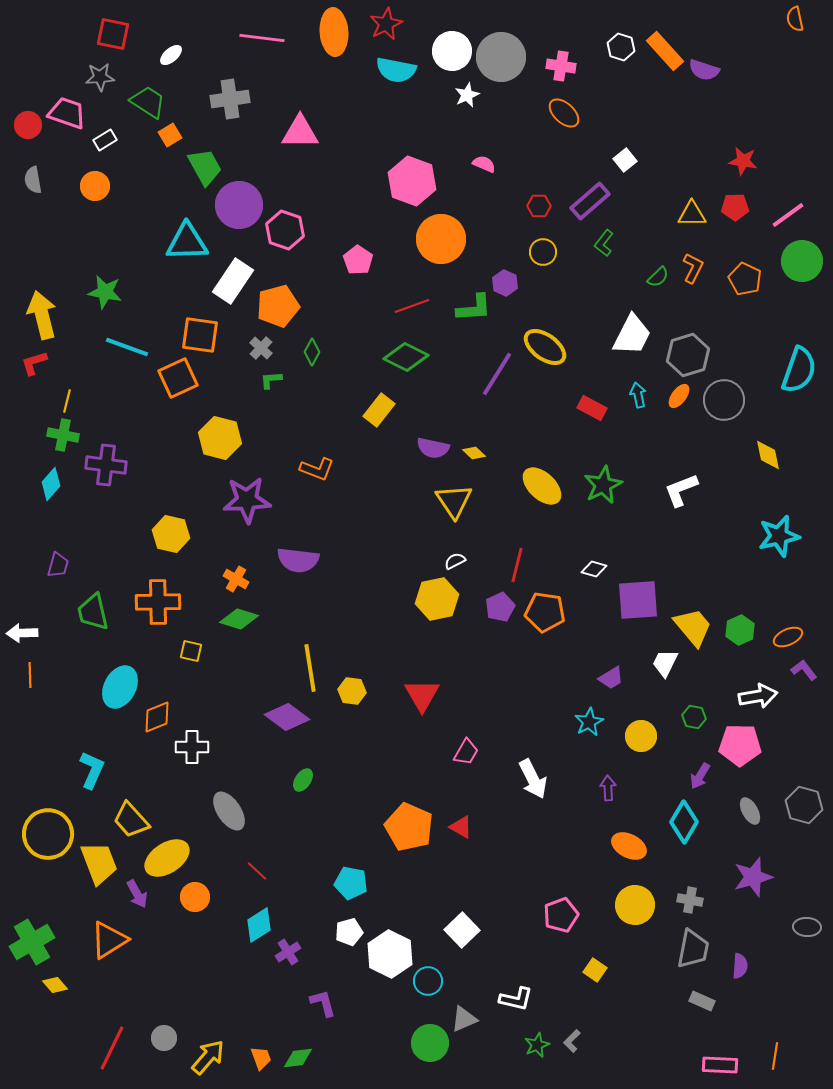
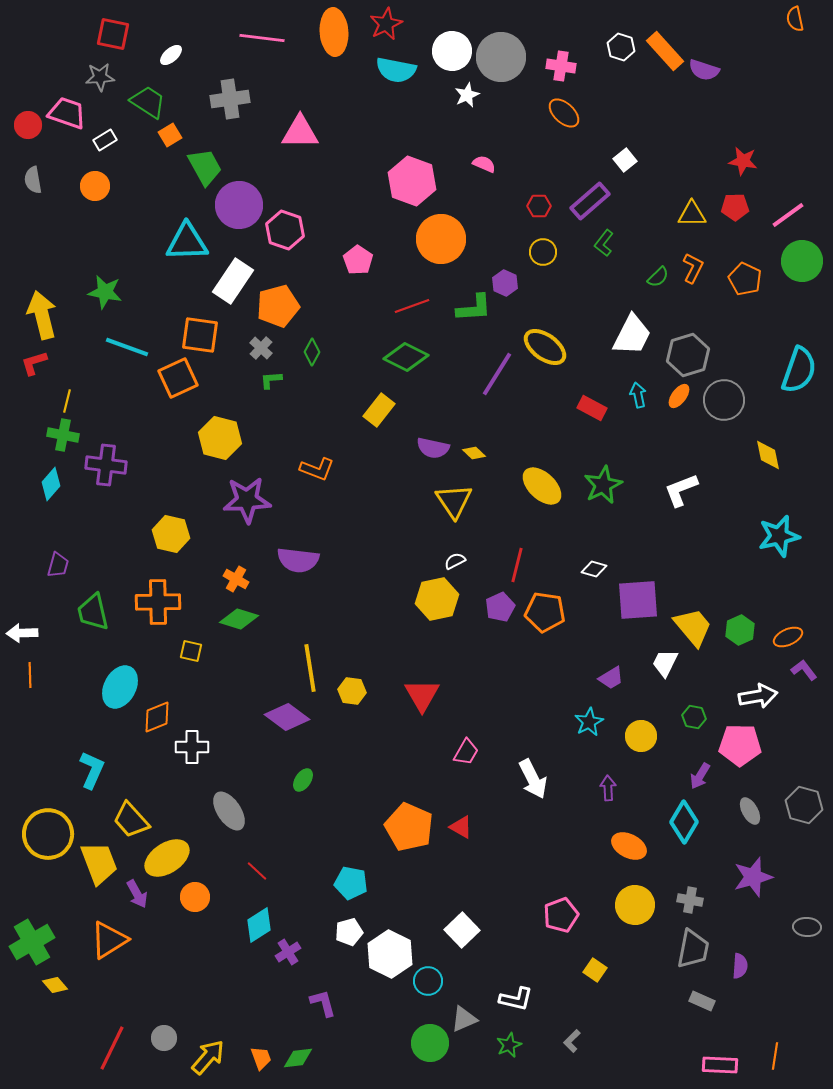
green star at (537, 1045): moved 28 px left
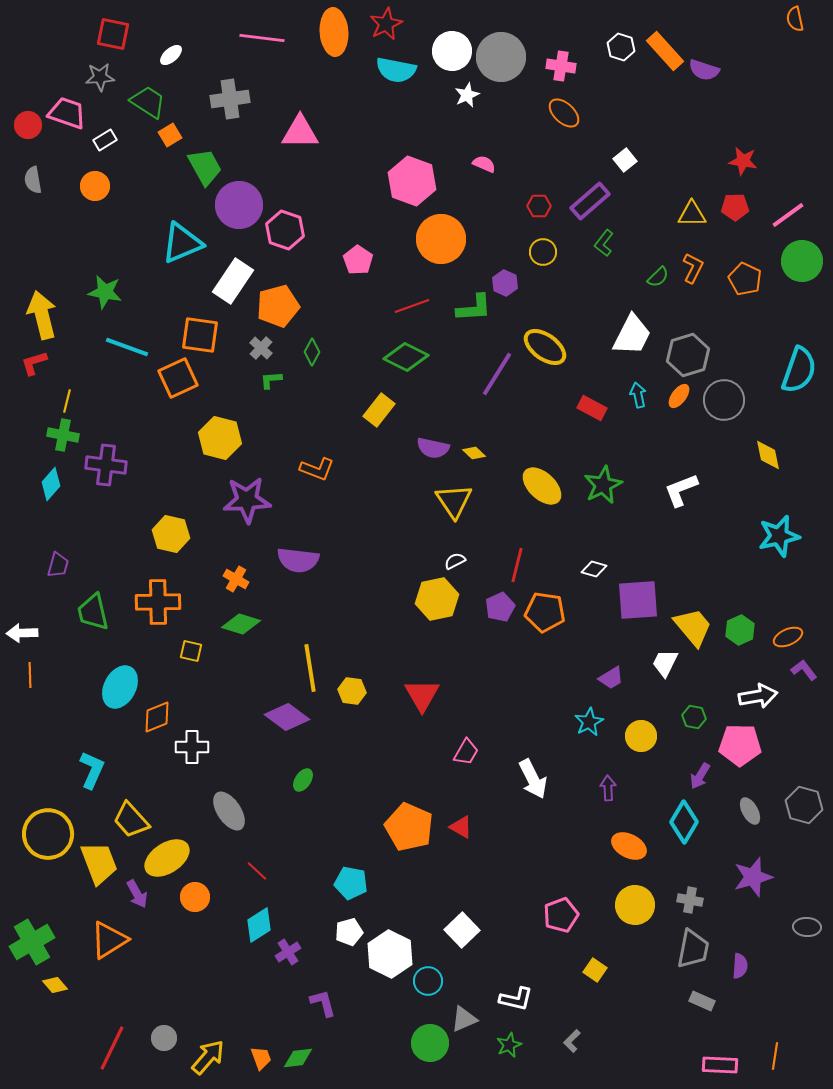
cyan triangle at (187, 242): moved 5 px left, 1 px down; rotated 21 degrees counterclockwise
green diamond at (239, 619): moved 2 px right, 5 px down
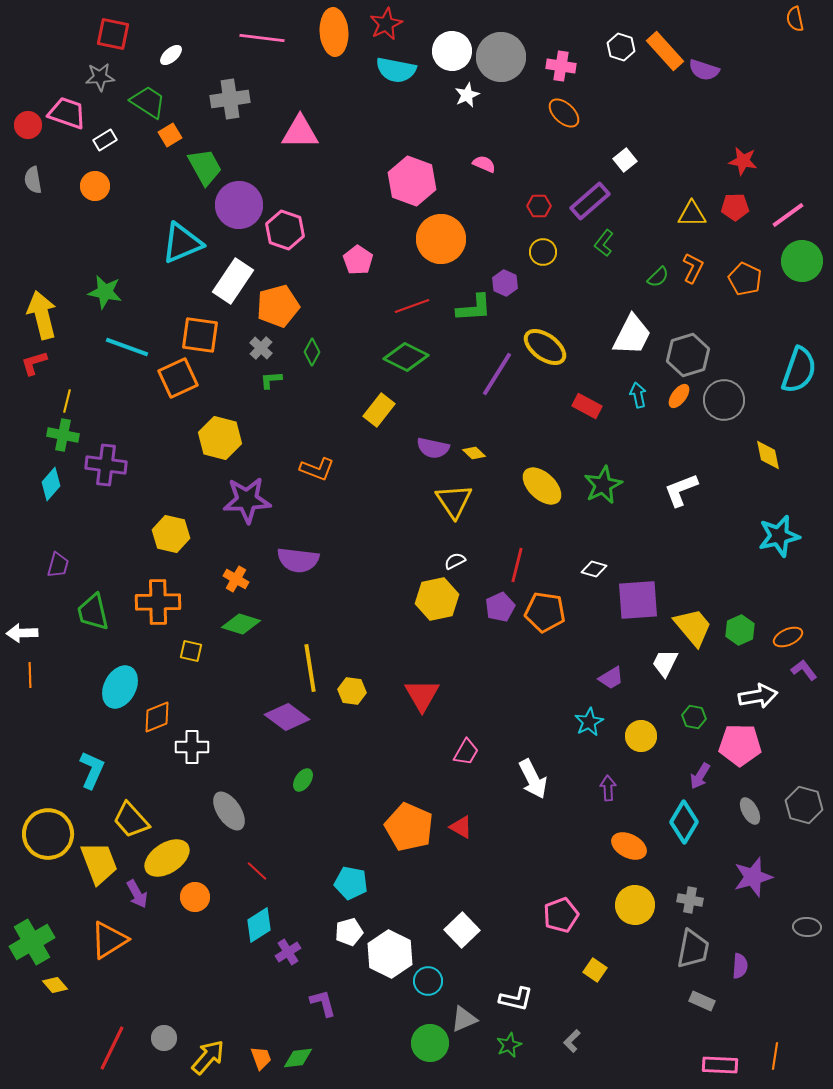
red rectangle at (592, 408): moved 5 px left, 2 px up
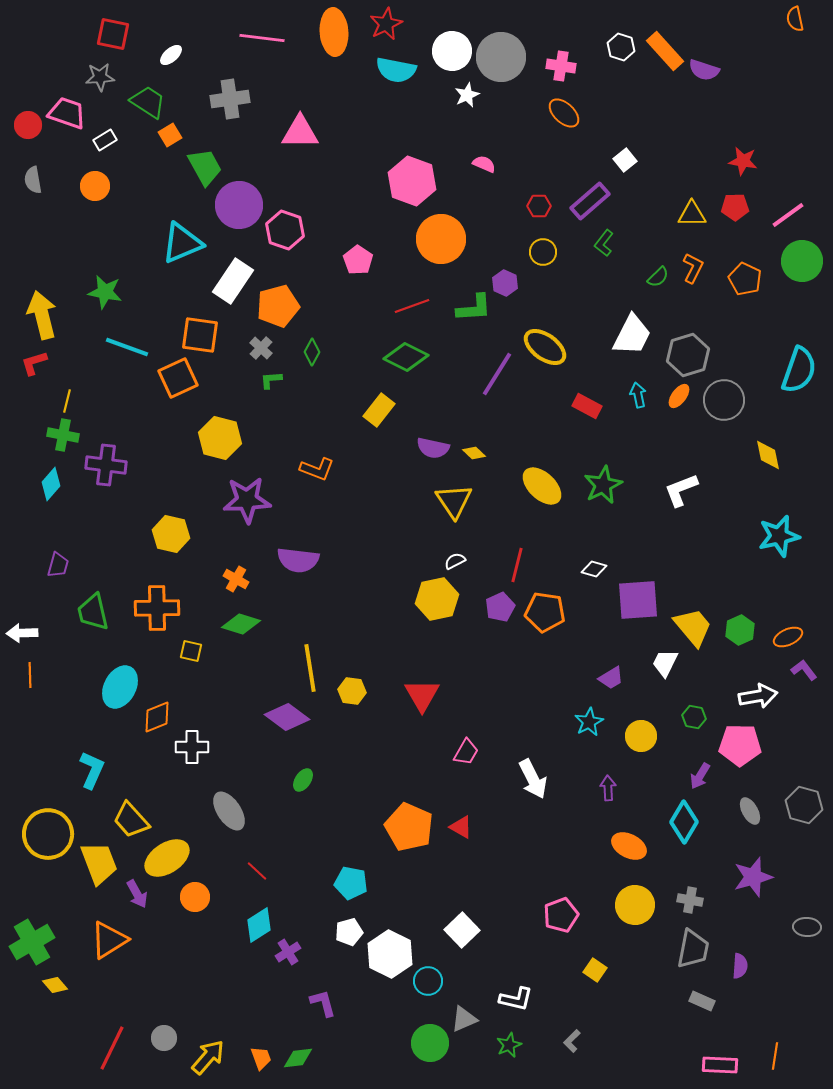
orange cross at (158, 602): moved 1 px left, 6 px down
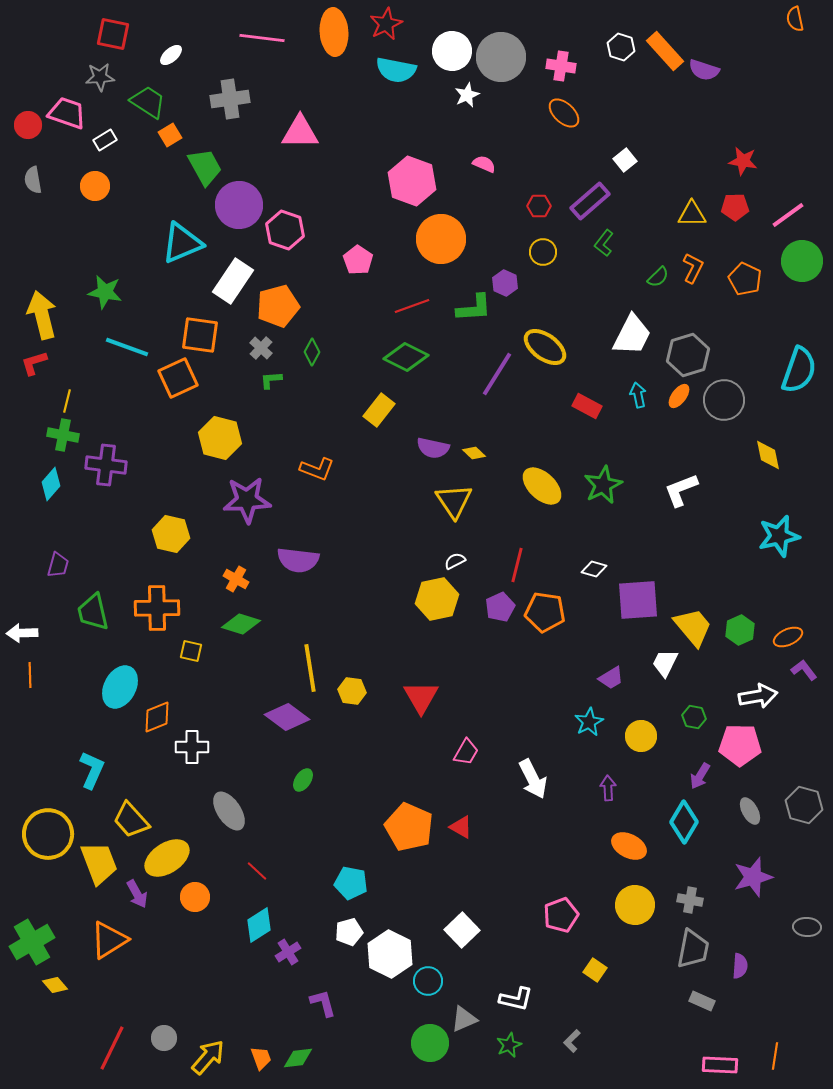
red triangle at (422, 695): moved 1 px left, 2 px down
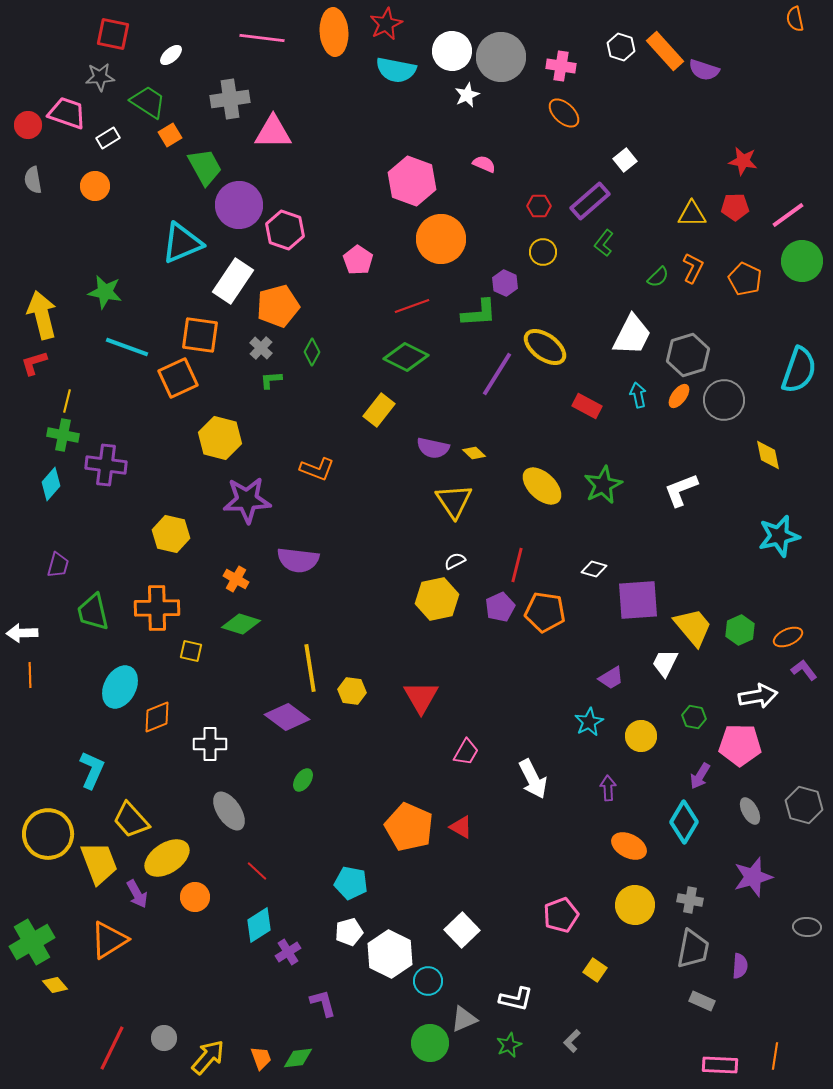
pink triangle at (300, 132): moved 27 px left
white rectangle at (105, 140): moved 3 px right, 2 px up
green L-shape at (474, 308): moved 5 px right, 5 px down
white cross at (192, 747): moved 18 px right, 3 px up
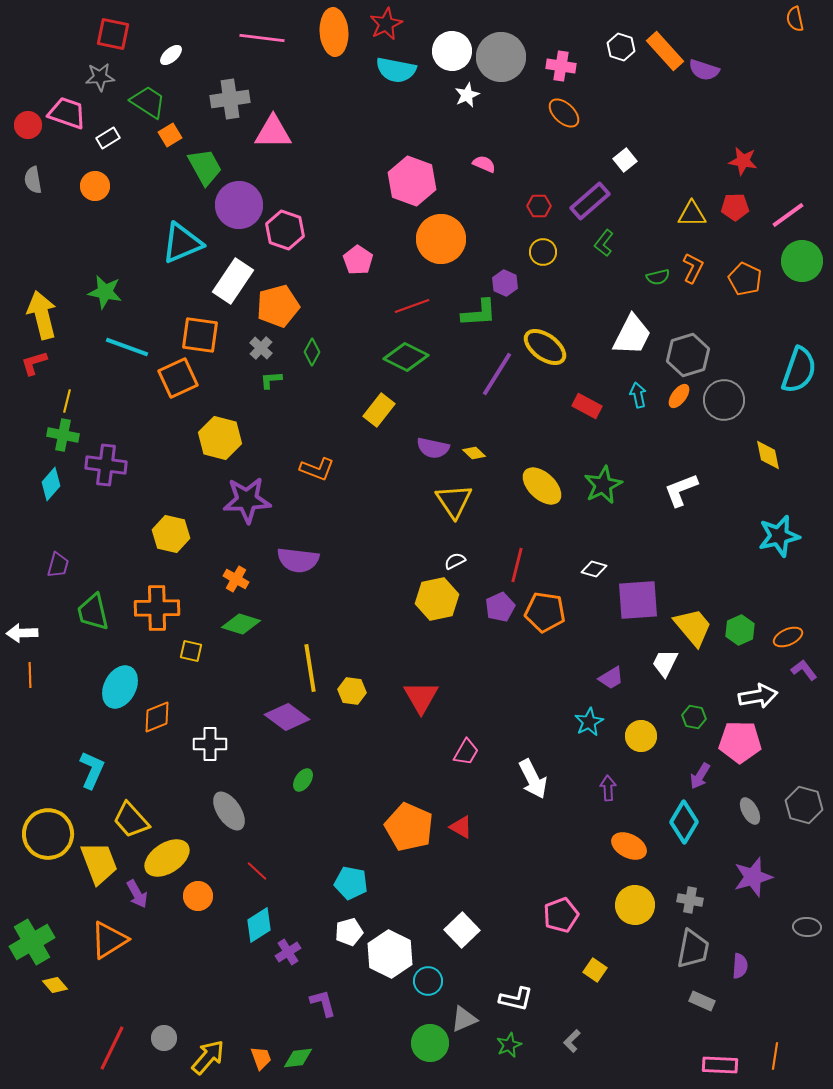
green semicircle at (658, 277): rotated 30 degrees clockwise
pink pentagon at (740, 745): moved 3 px up
orange circle at (195, 897): moved 3 px right, 1 px up
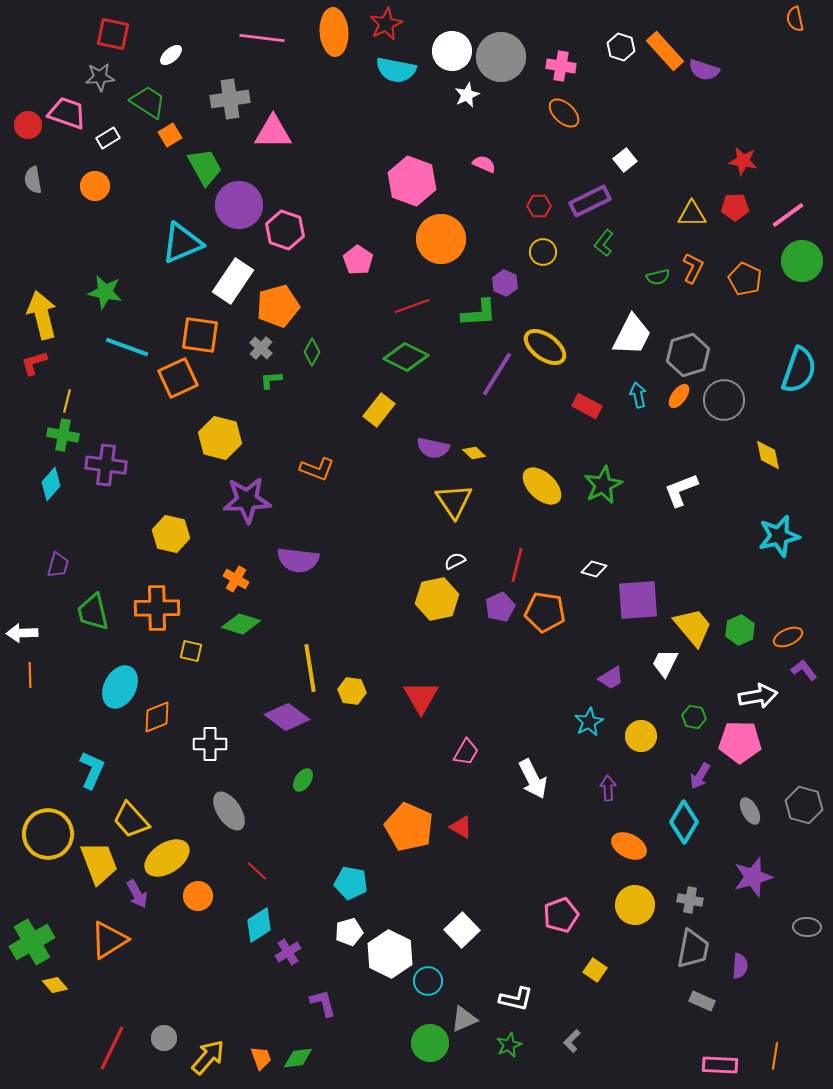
purple rectangle at (590, 201): rotated 15 degrees clockwise
